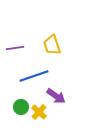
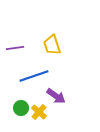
green circle: moved 1 px down
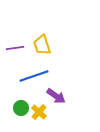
yellow trapezoid: moved 10 px left
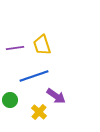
green circle: moved 11 px left, 8 px up
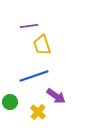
purple line: moved 14 px right, 22 px up
green circle: moved 2 px down
yellow cross: moved 1 px left
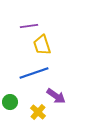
blue line: moved 3 px up
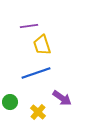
blue line: moved 2 px right
purple arrow: moved 6 px right, 2 px down
